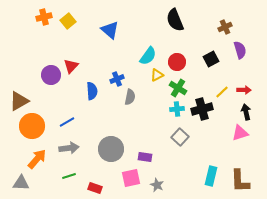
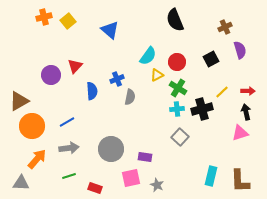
red triangle: moved 4 px right
red arrow: moved 4 px right, 1 px down
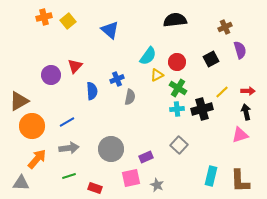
black semicircle: rotated 105 degrees clockwise
pink triangle: moved 2 px down
gray square: moved 1 px left, 8 px down
purple rectangle: moved 1 px right; rotated 32 degrees counterclockwise
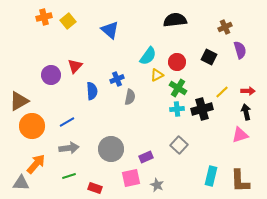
black square: moved 2 px left, 2 px up; rotated 35 degrees counterclockwise
orange arrow: moved 1 px left, 5 px down
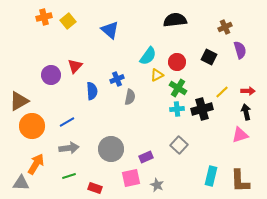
orange arrow: rotated 10 degrees counterclockwise
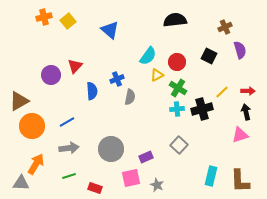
black square: moved 1 px up
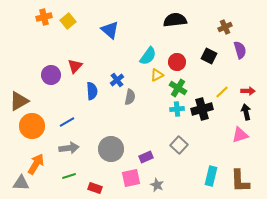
blue cross: moved 1 px down; rotated 16 degrees counterclockwise
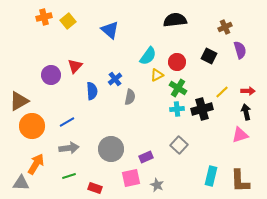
blue cross: moved 2 px left, 1 px up
